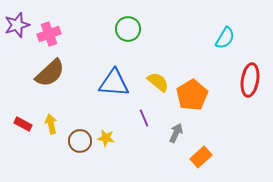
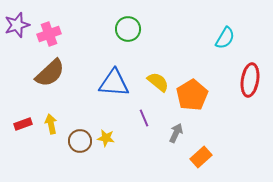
red rectangle: rotated 48 degrees counterclockwise
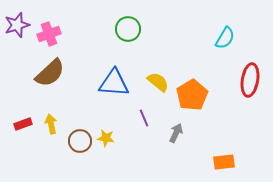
orange rectangle: moved 23 px right, 5 px down; rotated 35 degrees clockwise
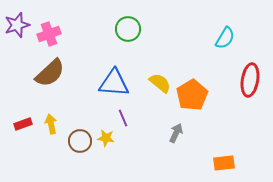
yellow semicircle: moved 2 px right, 1 px down
purple line: moved 21 px left
orange rectangle: moved 1 px down
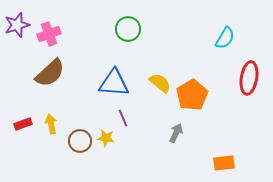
red ellipse: moved 1 px left, 2 px up
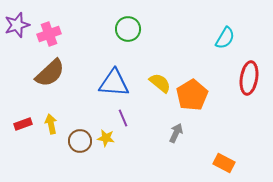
orange rectangle: rotated 35 degrees clockwise
